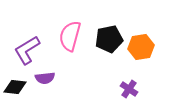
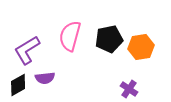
black diamond: moved 3 px right, 2 px up; rotated 35 degrees counterclockwise
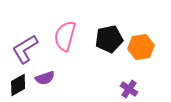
pink semicircle: moved 5 px left
purple L-shape: moved 2 px left, 1 px up
purple semicircle: rotated 12 degrees counterclockwise
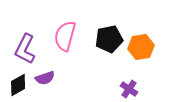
purple L-shape: rotated 32 degrees counterclockwise
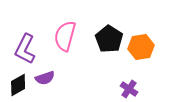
black pentagon: rotated 28 degrees counterclockwise
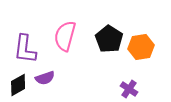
purple L-shape: rotated 20 degrees counterclockwise
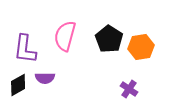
purple semicircle: rotated 18 degrees clockwise
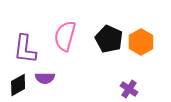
black pentagon: rotated 8 degrees counterclockwise
orange hexagon: moved 5 px up; rotated 20 degrees counterclockwise
